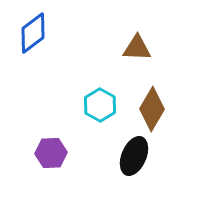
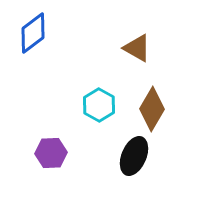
brown triangle: rotated 28 degrees clockwise
cyan hexagon: moved 1 px left
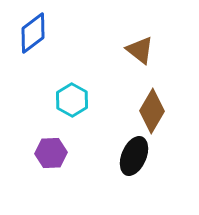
brown triangle: moved 3 px right, 2 px down; rotated 8 degrees clockwise
cyan hexagon: moved 27 px left, 5 px up
brown diamond: moved 2 px down
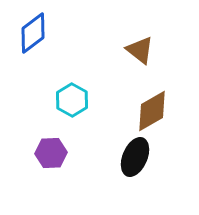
brown diamond: rotated 30 degrees clockwise
black ellipse: moved 1 px right, 1 px down
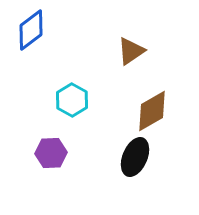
blue diamond: moved 2 px left, 3 px up
brown triangle: moved 9 px left, 1 px down; rotated 48 degrees clockwise
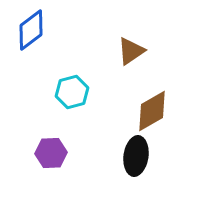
cyan hexagon: moved 8 px up; rotated 16 degrees clockwise
black ellipse: moved 1 px right, 1 px up; rotated 15 degrees counterclockwise
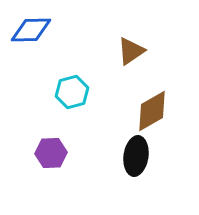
blue diamond: rotated 36 degrees clockwise
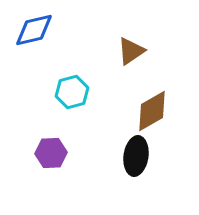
blue diamond: moved 3 px right; rotated 12 degrees counterclockwise
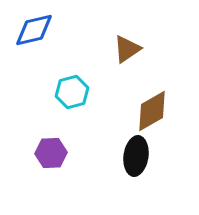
brown triangle: moved 4 px left, 2 px up
